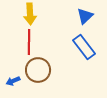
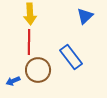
blue rectangle: moved 13 px left, 10 px down
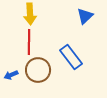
blue arrow: moved 2 px left, 6 px up
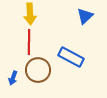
blue rectangle: rotated 25 degrees counterclockwise
blue arrow: moved 2 px right, 3 px down; rotated 48 degrees counterclockwise
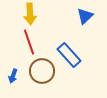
red line: rotated 20 degrees counterclockwise
blue rectangle: moved 2 px left, 2 px up; rotated 20 degrees clockwise
brown circle: moved 4 px right, 1 px down
blue arrow: moved 2 px up
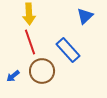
yellow arrow: moved 1 px left
red line: moved 1 px right
blue rectangle: moved 1 px left, 5 px up
blue arrow: rotated 32 degrees clockwise
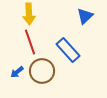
blue arrow: moved 4 px right, 4 px up
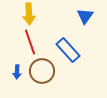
blue triangle: rotated 12 degrees counterclockwise
blue arrow: rotated 48 degrees counterclockwise
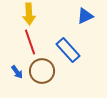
blue triangle: rotated 30 degrees clockwise
blue arrow: rotated 40 degrees counterclockwise
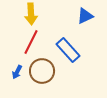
yellow arrow: moved 2 px right
red line: moved 1 px right; rotated 45 degrees clockwise
blue arrow: rotated 64 degrees clockwise
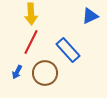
blue triangle: moved 5 px right
brown circle: moved 3 px right, 2 px down
